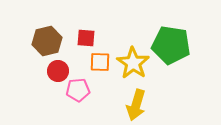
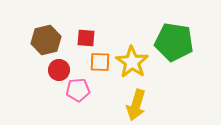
brown hexagon: moved 1 px left, 1 px up
green pentagon: moved 3 px right, 3 px up
yellow star: moved 1 px left, 1 px up
red circle: moved 1 px right, 1 px up
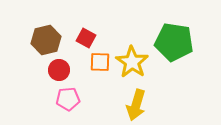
red square: rotated 24 degrees clockwise
pink pentagon: moved 10 px left, 9 px down
